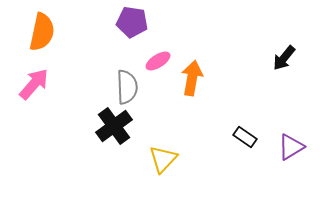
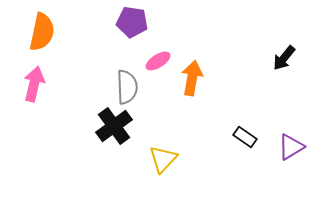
pink arrow: rotated 28 degrees counterclockwise
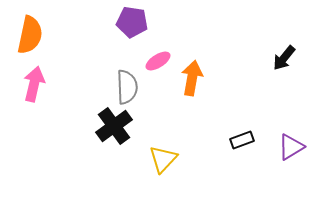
orange semicircle: moved 12 px left, 3 px down
black rectangle: moved 3 px left, 3 px down; rotated 55 degrees counterclockwise
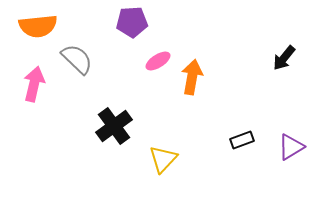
purple pentagon: rotated 12 degrees counterclockwise
orange semicircle: moved 8 px right, 9 px up; rotated 72 degrees clockwise
orange arrow: moved 1 px up
gray semicircle: moved 50 px left, 28 px up; rotated 44 degrees counterclockwise
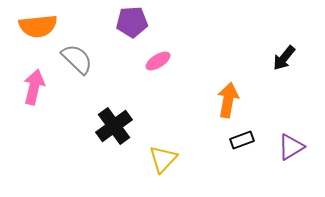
orange arrow: moved 36 px right, 23 px down
pink arrow: moved 3 px down
